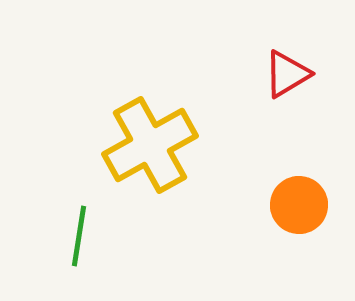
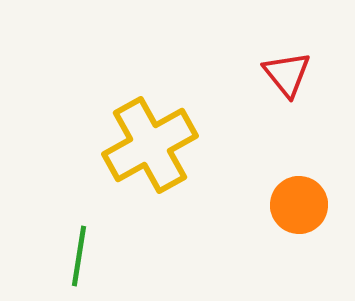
red triangle: rotated 38 degrees counterclockwise
green line: moved 20 px down
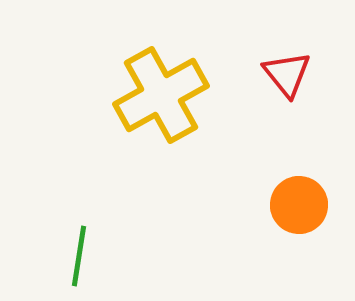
yellow cross: moved 11 px right, 50 px up
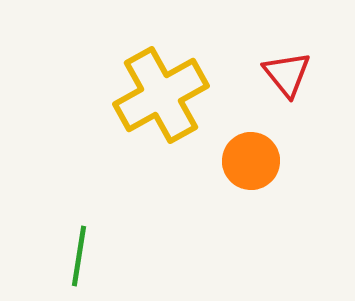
orange circle: moved 48 px left, 44 px up
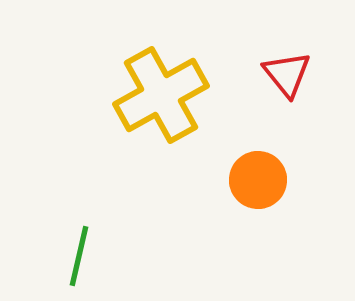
orange circle: moved 7 px right, 19 px down
green line: rotated 4 degrees clockwise
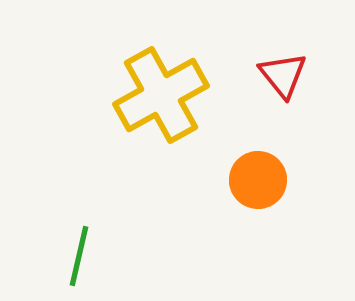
red triangle: moved 4 px left, 1 px down
